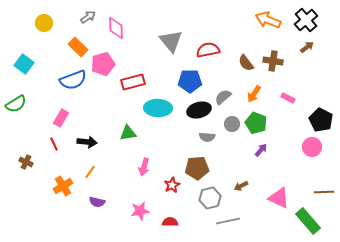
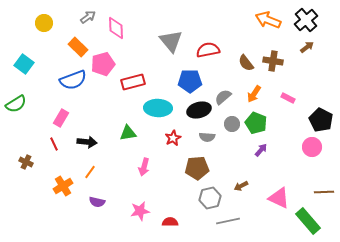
red star at (172, 185): moved 1 px right, 47 px up
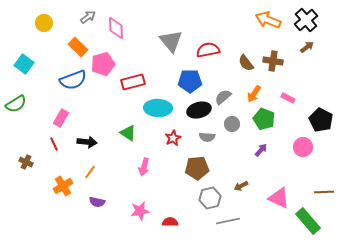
green pentagon at (256, 123): moved 8 px right, 4 px up
green triangle at (128, 133): rotated 42 degrees clockwise
pink circle at (312, 147): moved 9 px left
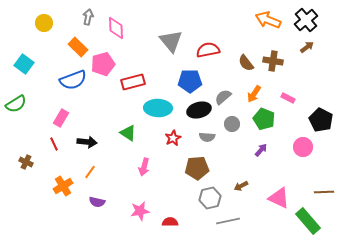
gray arrow at (88, 17): rotated 42 degrees counterclockwise
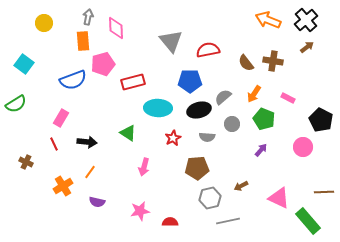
orange rectangle at (78, 47): moved 5 px right, 6 px up; rotated 42 degrees clockwise
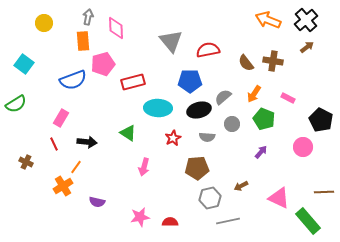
purple arrow at (261, 150): moved 2 px down
orange line at (90, 172): moved 14 px left, 5 px up
pink star at (140, 211): moved 6 px down
